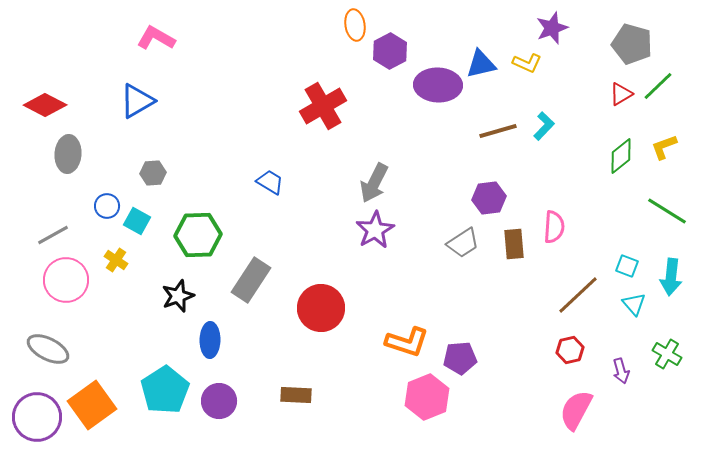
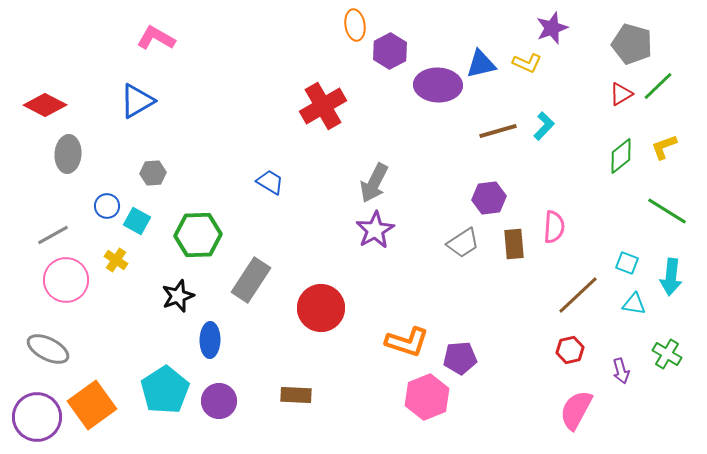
cyan square at (627, 266): moved 3 px up
cyan triangle at (634, 304): rotated 40 degrees counterclockwise
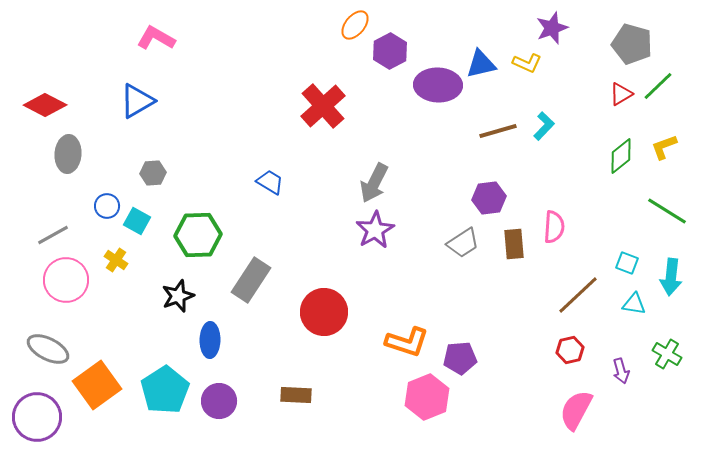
orange ellipse at (355, 25): rotated 48 degrees clockwise
red cross at (323, 106): rotated 12 degrees counterclockwise
red circle at (321, 308): moved 3 px right, 4 px down
orange square at (92, 405): moved 5 px right, 20 px up
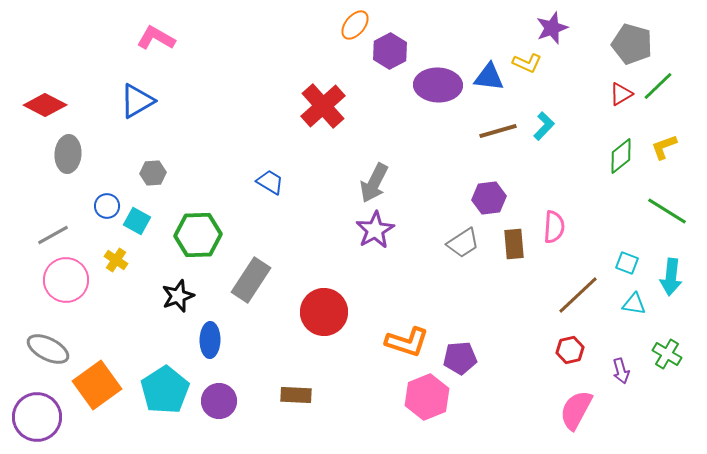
blue triangle at (481, 64): moved 8 px right, 13 px down; rotated 20 degrees clockwise
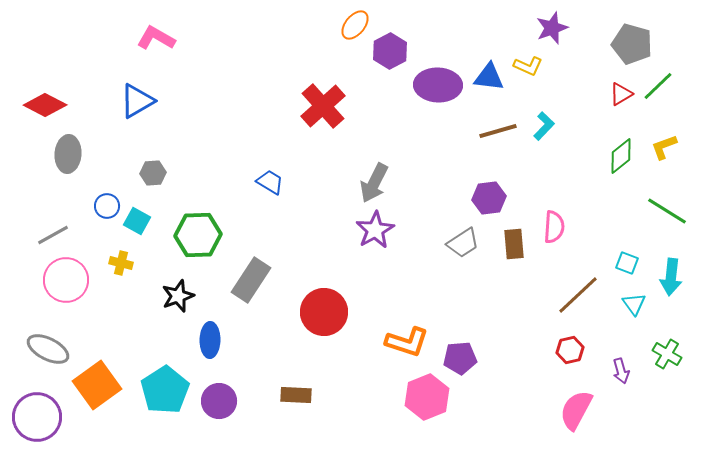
yellow L-shape at (527, 63): moved 1 px right, 3 px down
yellow cross at (116, 260): moved 5 px right, 3 px down; rotated 20 degrees counterclockwise
cyan triangle at (634, 304): rotated 45 degrees clockwise
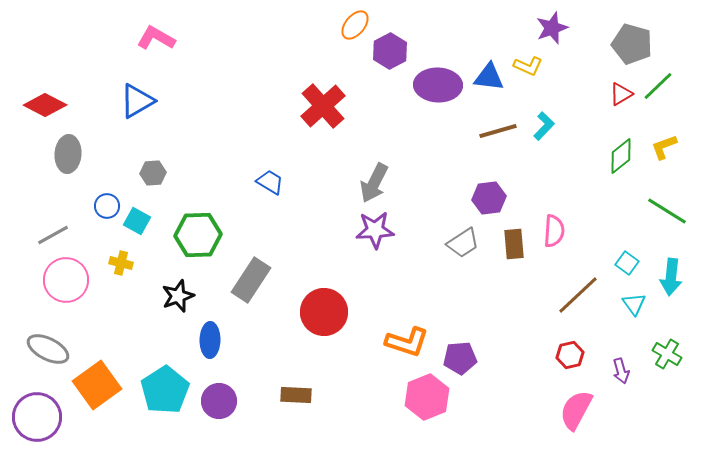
pink semicircle at (554, 227): moved 4 px down
purple star at (375, 230): rotated 27 degrees clockwise
cyan square at (627, 263): rotated 15 degrees clockwise
red hexagon at (570, 350): moved 5 px down
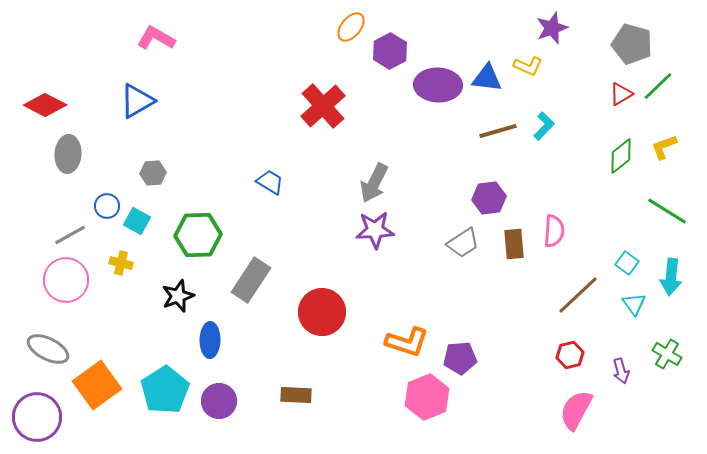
orange ellipse at (355, 25): moved 4 px left, 2 px down
blue triangle at (489, 77): moved 2 px left, 1 px down
gray line at (53, 235): moved 17 px right
red circle at (324, 312): moved 2 px left
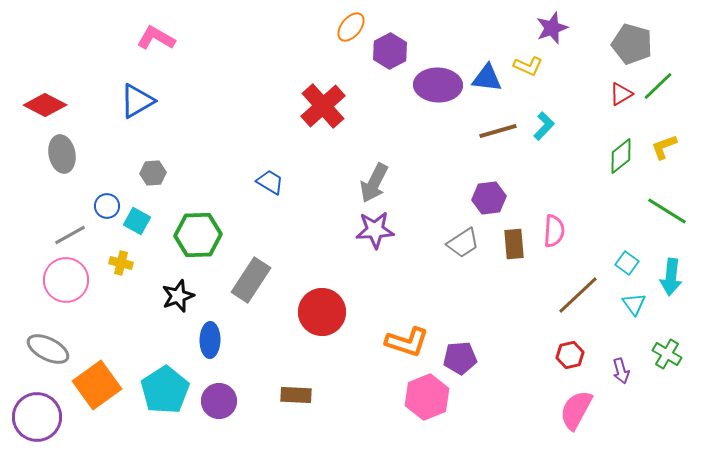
gray ellipse at (68, 154): moved 6 px left; rotated 15 degrees counterclockwise
